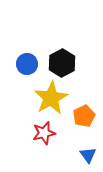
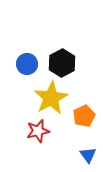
red star: moved 6 px left, 2 px up
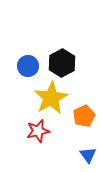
blue circle: moved 1 px right, 2 px down
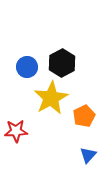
blue circle: moved 1 px left, 1 px down
red star: moved 22 px left; rotated 10 degrees clockwise
blue triangle: rotated 18 degrees clockwise
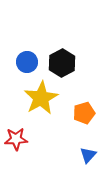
blue circle: moved 5 px up
yellow star: moved 10 px left
orange pentagon: moved 3 px up; rotated 10 degrees clockwise
red star: moved 8 px down
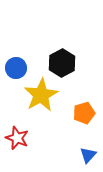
blue circle: moved 11 px left, 6 px down
yellow star: moved 3 px up
red star: moved 1 px right, 1 px up; rotated 25 degrees clockwise
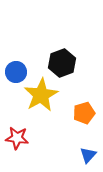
black hexagon: rotated 8 degrees clockwise
blue circle: moved 4 px down
red star: rotated 15 degrees counterclockwise
